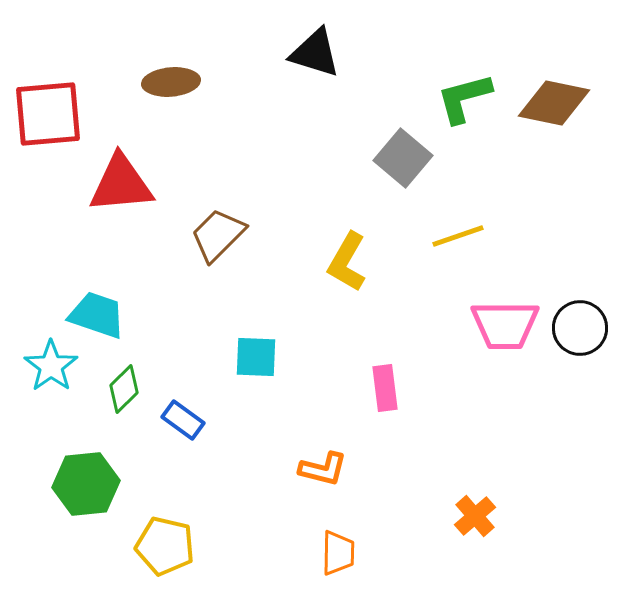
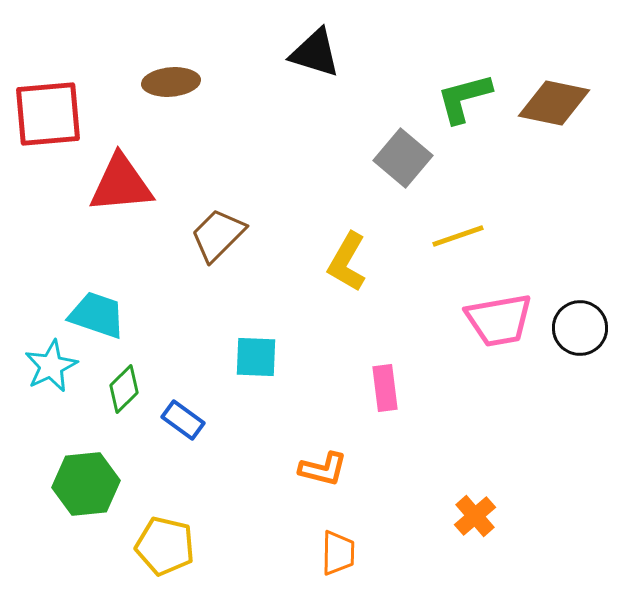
pink trapezoid: moved 6 px left, 5 px up; rotated 10 degrees counterclockwise
cyan star: rotated 10 degrees clockwise
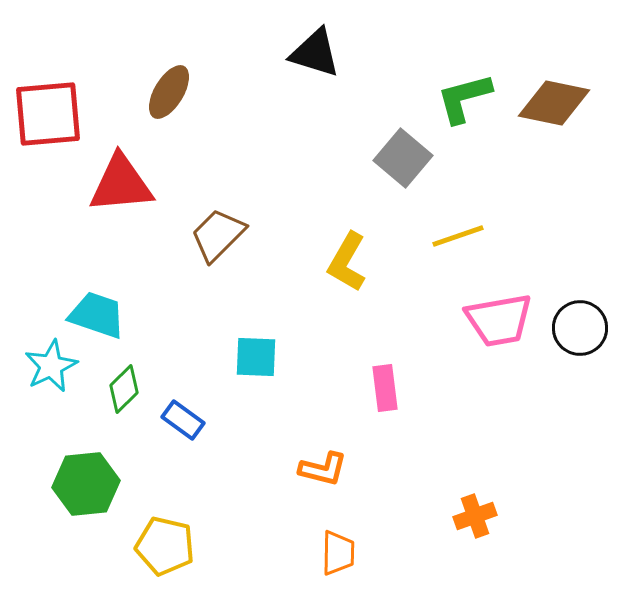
brown ellipse: moved 2 px left, 10 px down; rotated 54 degrees counterclockwise
orange cross: rotated 21 degrees clockwise
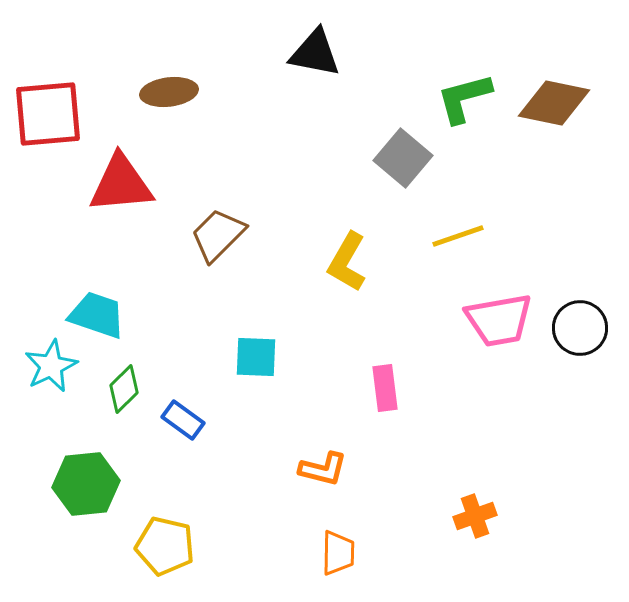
black triangle: rotated 6 degrees counterclockwise
brown ellipse: rotated 52 degrees clockwise
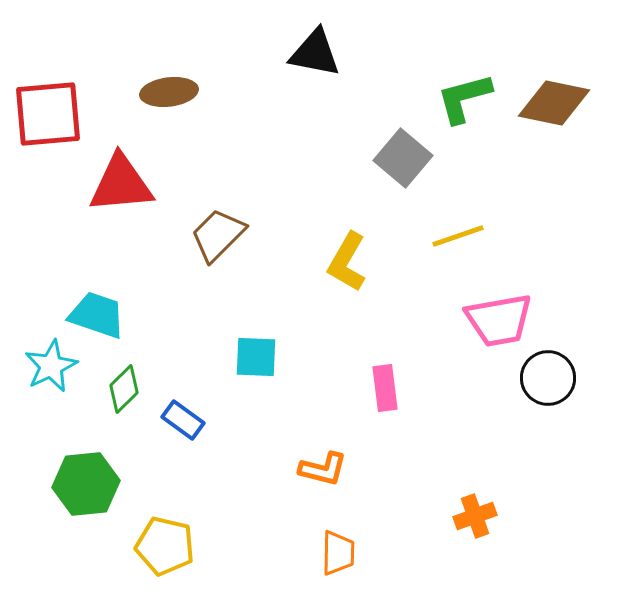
black circle: moved 32 px left, 50 px down
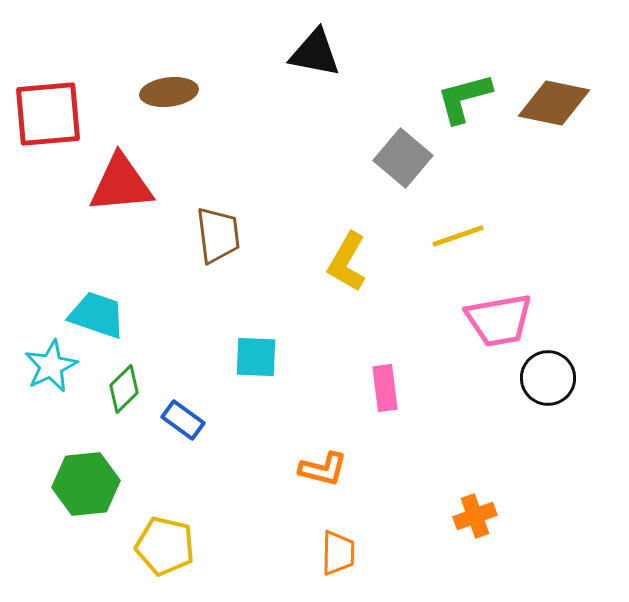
brown trapezoid: rotated 128 degrees clockwise
